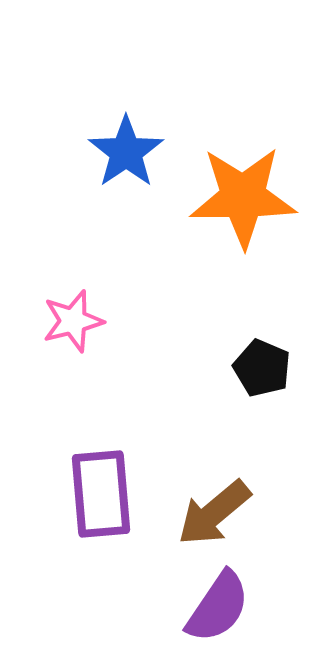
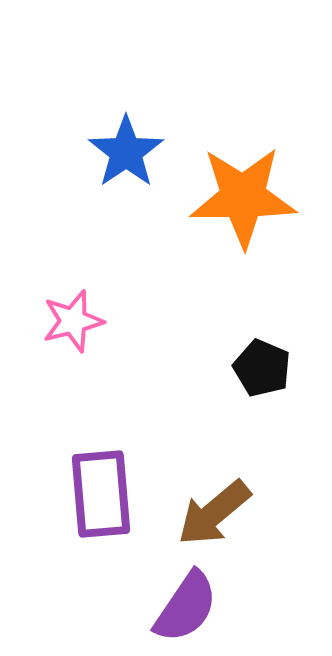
purple semicircle: moved 32 px left
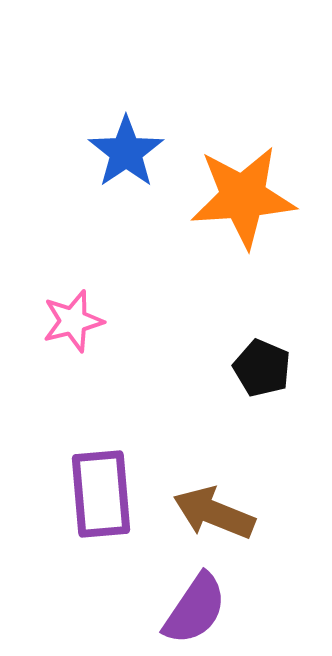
orange star: rotated 4 degrees counterclockwise
brown arrow: rotated 62 degrees clockwise
purple semicircle: moved 9 px right, 2 px down
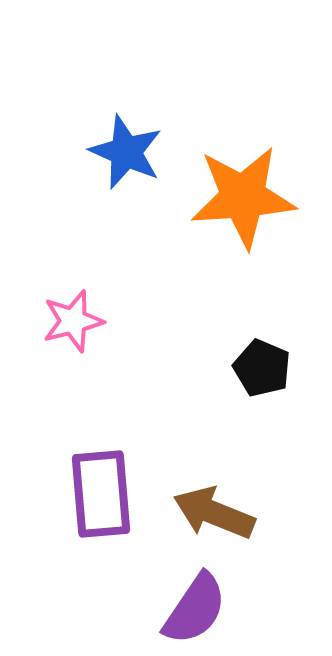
blue star: rotated 14 degrees counterclockwise
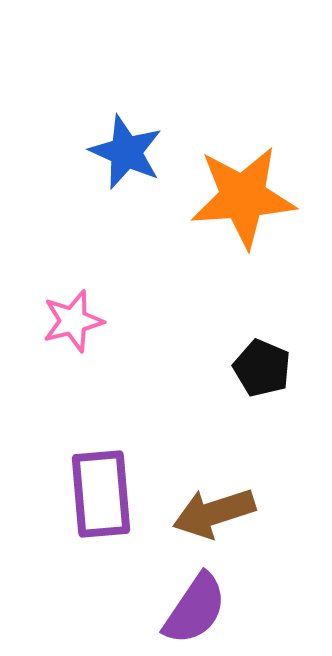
brown arrow: rotated 40 degrees counterclockwise
